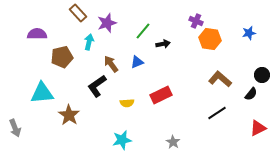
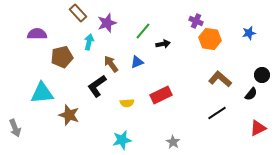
brown star: rotated 15 degrees counterclockwise
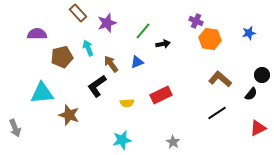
cyan arrow: moved 1 px left, 6 px down; rotated 35 degrees counterclockwise
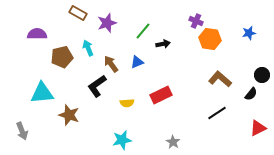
brown rectangle: rotated 18 degrees counterclockwise
gray arrow: moved 7 px right, 3 px down
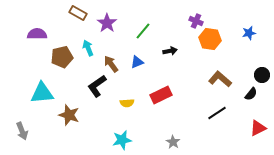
purple star: rotated 18 degrees counterclockwise
black arrow: moved 7 px right, 7 px down
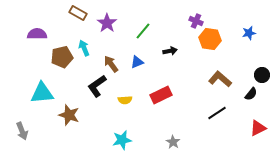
cyan arrow: moved 4 px left
yellow semicircle: moved 2 px left, 3 px up
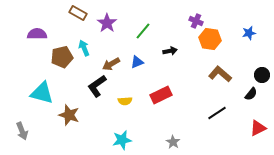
brown arrow: rotated 84 degrees counterclockwise
brown L-shape: moved 5 px up
cyan triangle: rotated 20 degrees clockwise
yellow semicircle: moved 1 px down
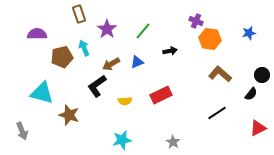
brown rectangle: moved 1 px right, 1 px down; rotated 42 degrees clockwise
purple star: moved 6 px down
